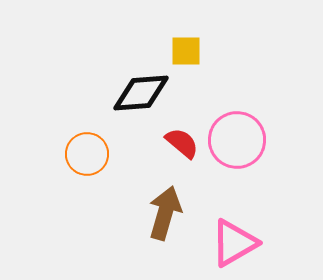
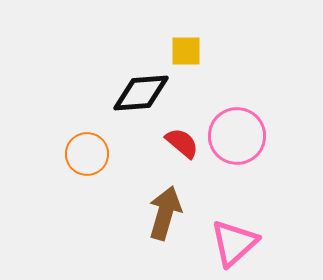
pink circle: moved 4 px up
pink triangle: rotated 12 degrees counterclockwise
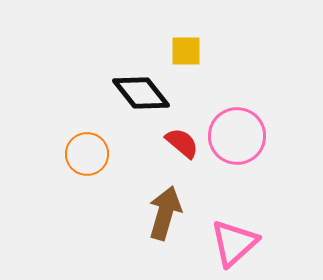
black diamond: rotated 56 degrees clockwise
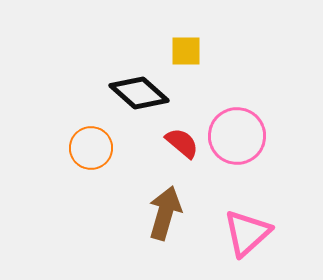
black diamond: moved 2 px left; rotated 10 degrees counterclockwise
orange circle: moved 4 px right, 6 px up
pink triangle: moved 13 px right, 10 px up
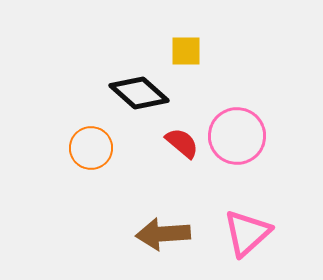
brown arrow: moved 2 px left, 21 px down; rotated 110 degrees counterclockwise
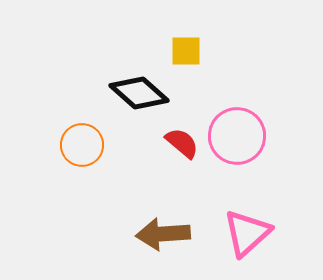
orange circle: moved 9 px left, 3 px up
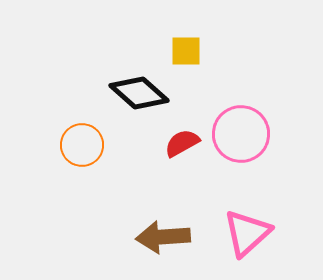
pink circle: moved 4 px right, 2 px up
red semicircle: rotated 69 degrees counterclockwise
brown arrow: moved 3 px down
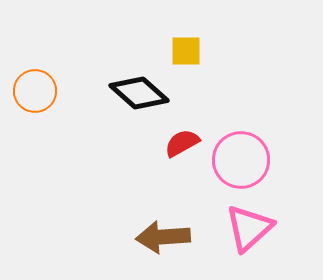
pink circle: moved 26 px down
orange circle: moved 47 px left, 54 px up
pink triangle: moved 2 px right, 5 px up
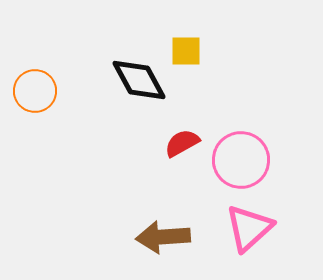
black diamond: moved 13 px up; rotated 20 degrees clockwise
